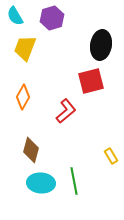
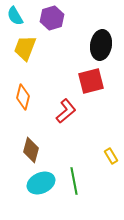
orange diamond: rotated 15 degrees counterclockwise
cyan ellipse: rotated 28 degrees counterclockwise
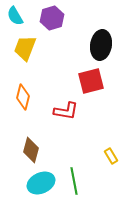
red L-shape: rotated 50 degrees clockwise
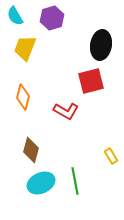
red L-shape: rotated 20 degrees clockwise
green line: moved 1 px right
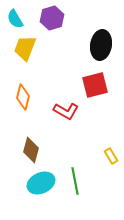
cyan semicircle: moved 3 px down
red square: moved 4 px right, 4 px down
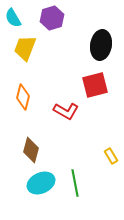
cyan semicircle: moved 2 px left, 1 px up
green line: moved 2 px down
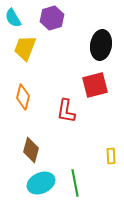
red L-shape: rotated 70 degrees clockwise
yellow rectangle: rotated 28 degrees clockwise
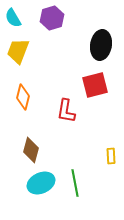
yellow trapezoid: moved 7 px left, 3 px down
